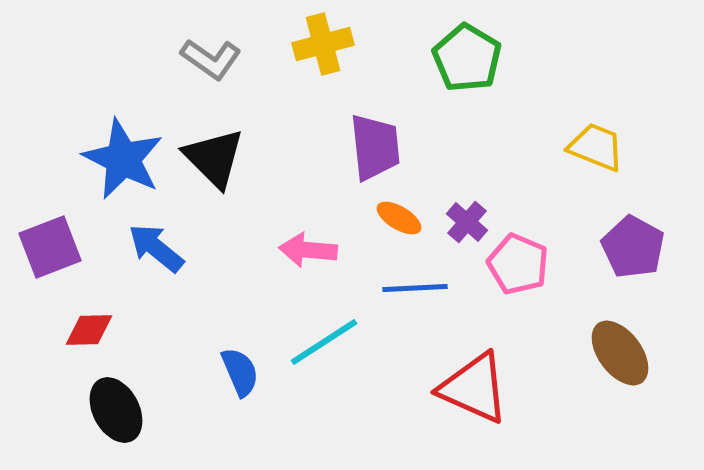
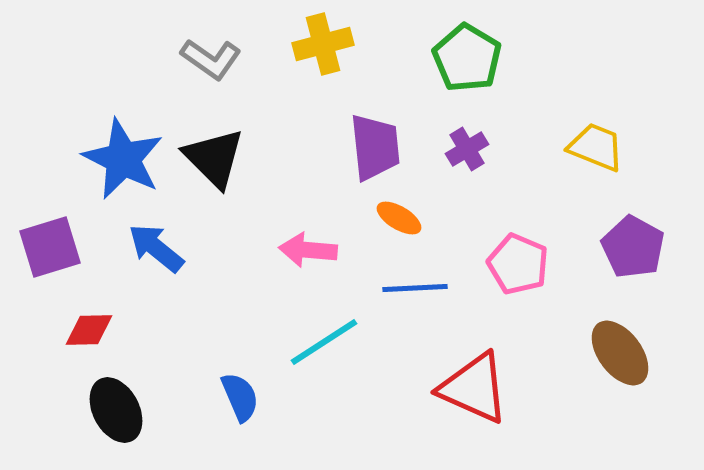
purple cross: moved 73 px up; rotated 18 degrees clockwise
purple square: rotated 4 degrees clockwise
blue semicircle: moved 25 px down
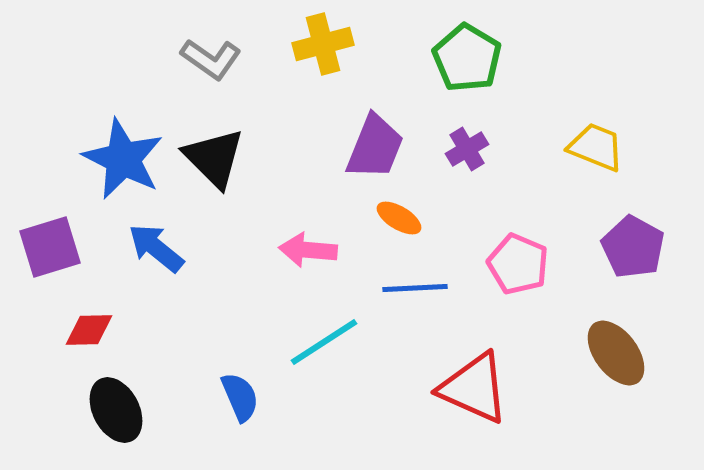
purple trapezoid: rotated 28 degrees clockwise
brown ellipse: moved 4 px left
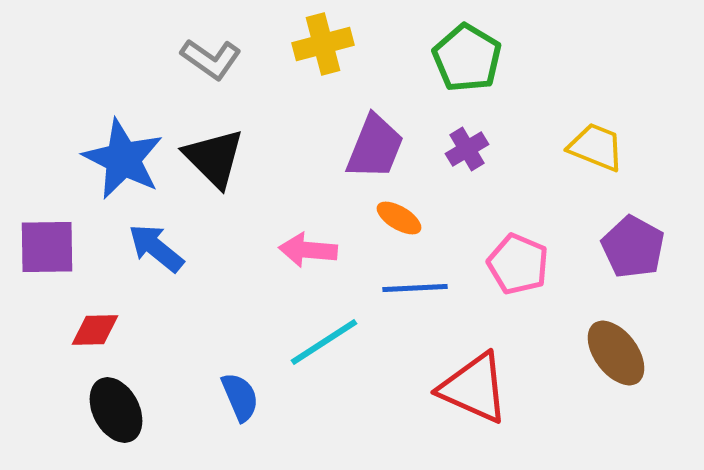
purple square: moved 3 px left; rotated 16 degrees clockwise
red diamond: moved 6 px right
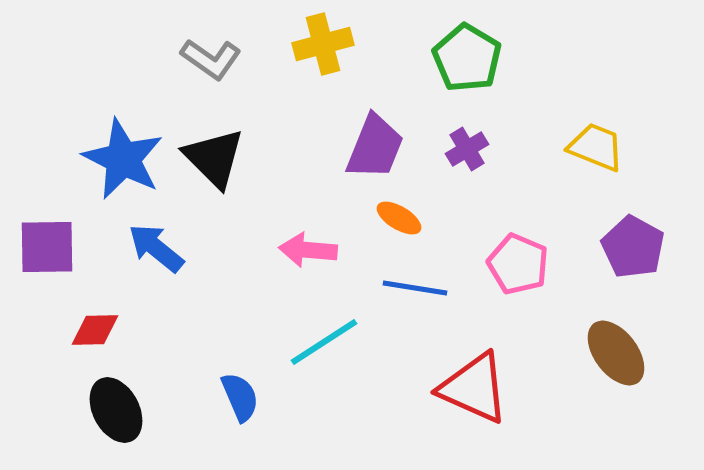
blue line: rotated 12 degrees clockwise
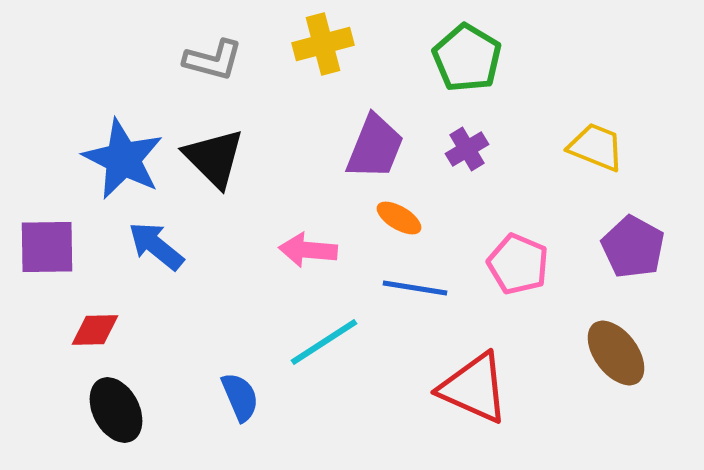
gray L-shape: moved 2 px right, 1 px down; rotated 20 degrees counterclockwise
blue arrow: moved 2 px up
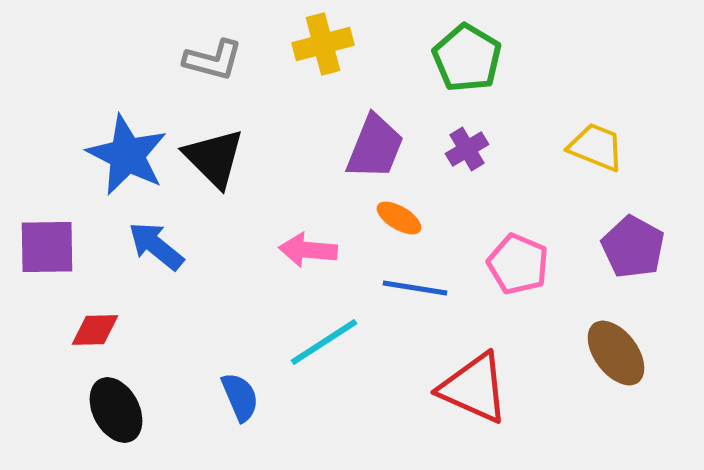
blue star: moved 4 px right, 4 px up
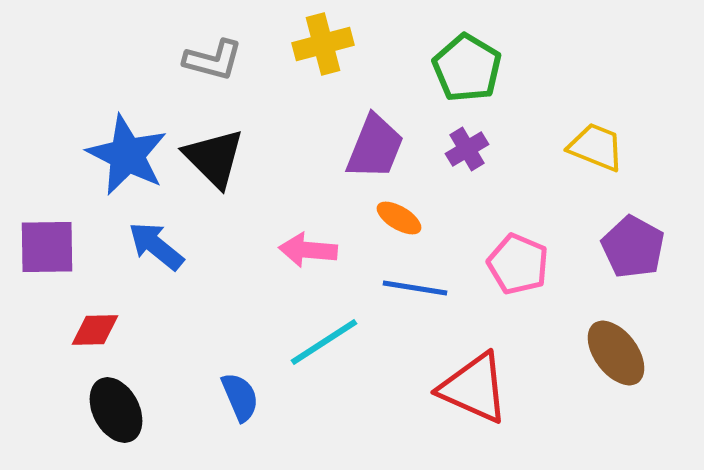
green pentagon: moved 10 px down
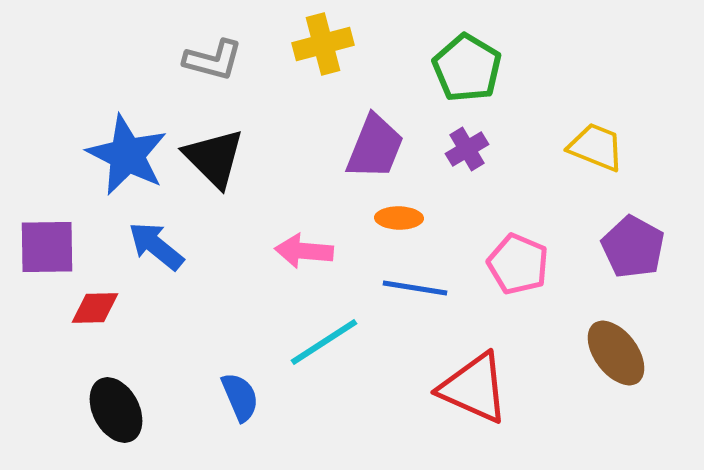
orange ellipse: rotated 30 degrees counterclockwise
pink arrow: moved 4 px left, 1 px down
red diamond: moved 22 px up
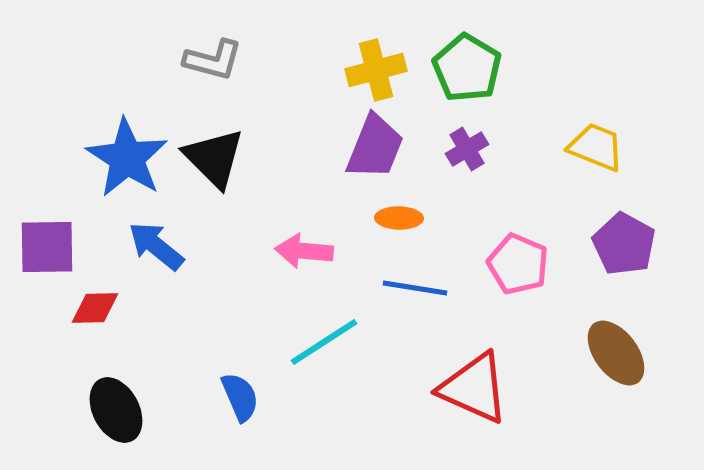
yellow cross: moved 53 px right, 26 px down
blue star: moved 3 px down; rotated 6 degrees clockwise
purple pentagon: moved 9 px left, 3 px up
